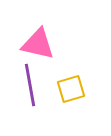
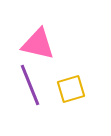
purple line: rotated 12 degrees counterclockwise
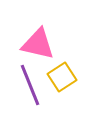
yellow square: moved 9 px left, 12 px up; rotated 16 degrees counterclockwise
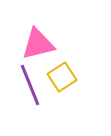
pink triangle: rotated 27 degrees counterclockwise
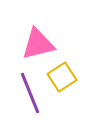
purple line: moved 8 px down
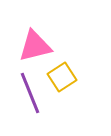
pink triangle: moved 3 px left, 2 px down
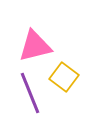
yellow square: moved 2 px right; rotated 20 degrees counterclockwise
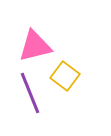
yellow square: moved 1 px right, 1 px up
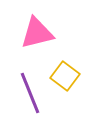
pink triangle: moved 2 px right, 13 px up
